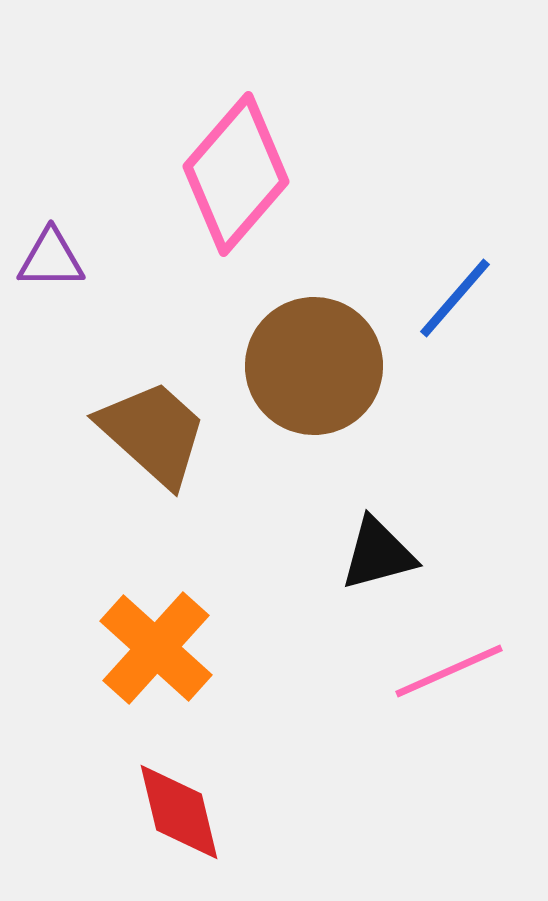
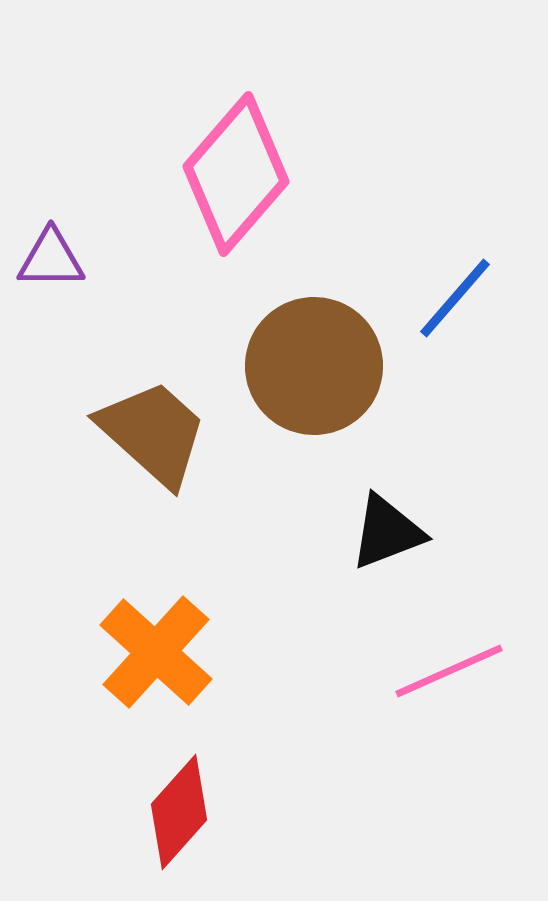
black triangle: moved 9 px right, 22 px up; rotated 6 degrees counterclockwise
orange cross: moved 4 px down
red diamond: rotated 55 degrees clockwise
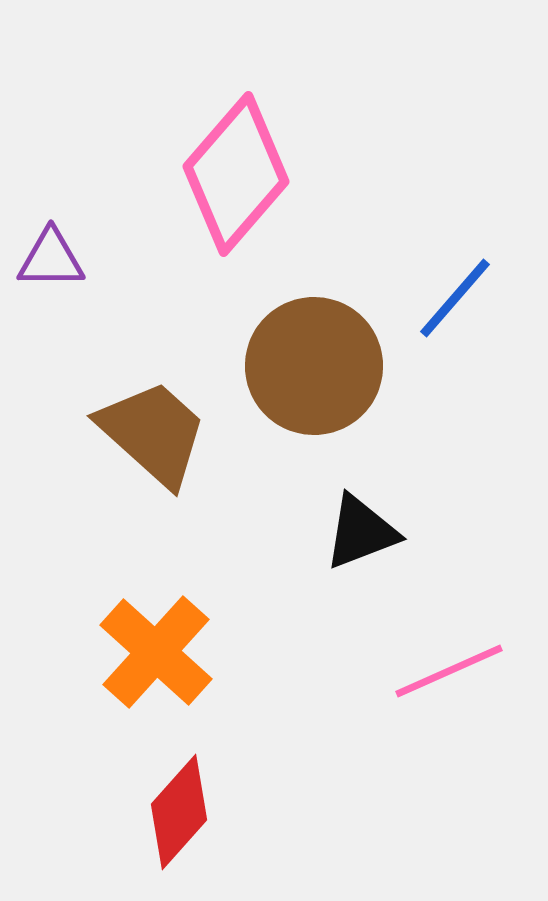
black triangle: moved 26 px left
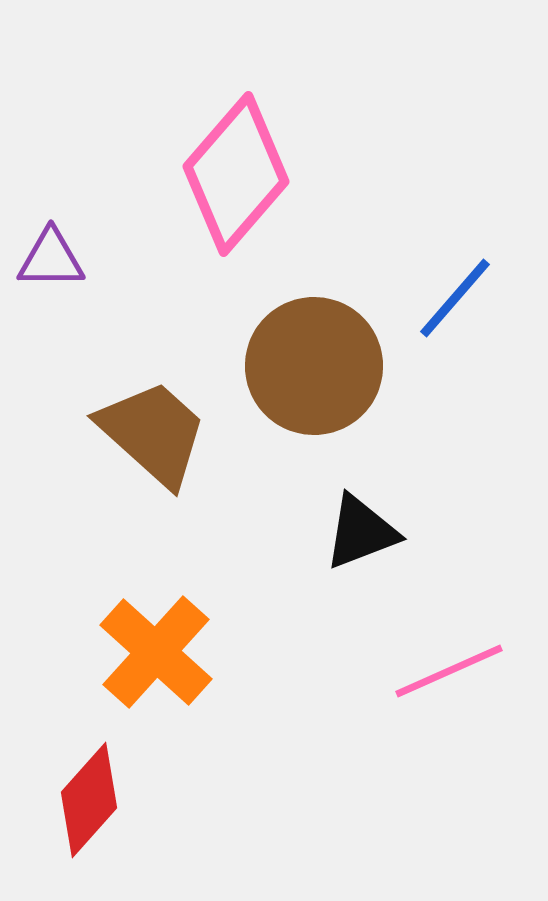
red diamond: moved 90 px left, 12 px up
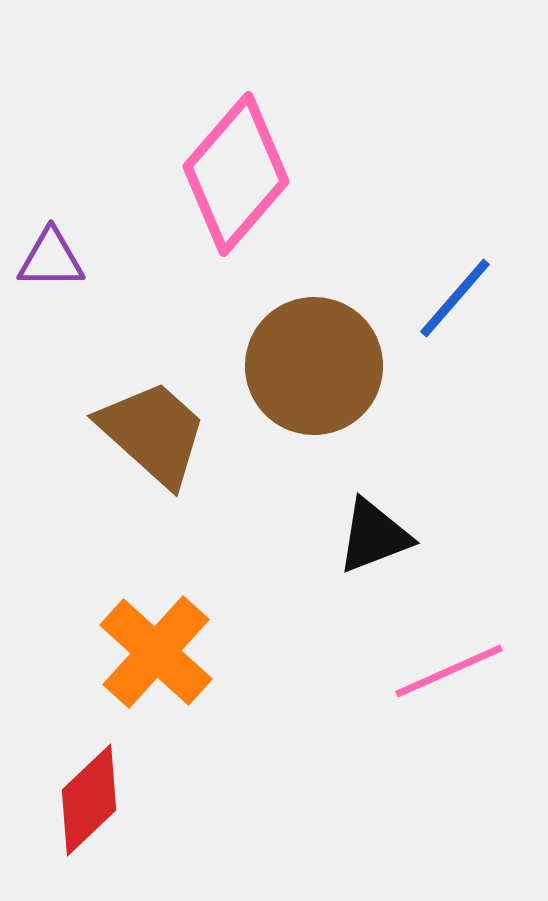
black triangle: moved 13 px right, 4 px down
red diamond: rotated 5 degrees clockwise
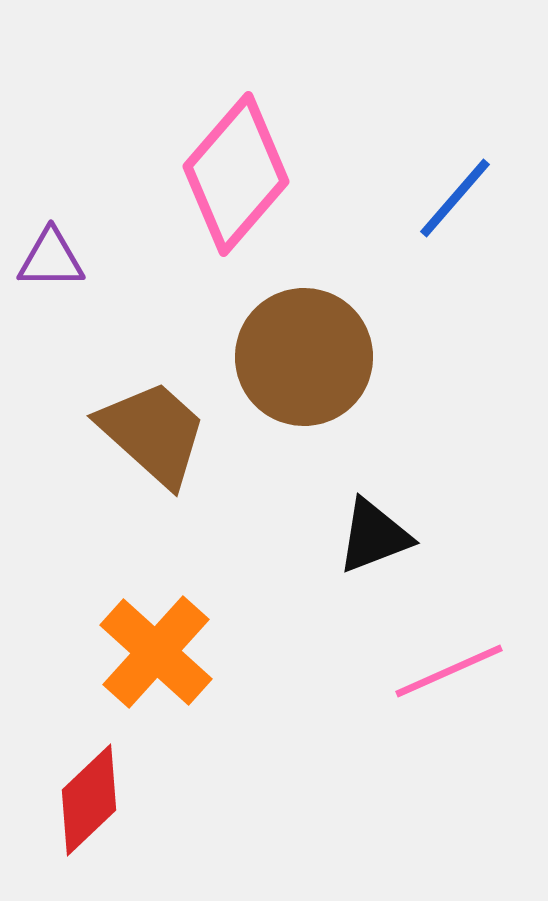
blue line: moved 100 px up
brown circle: moved 10 px left, 9 px up
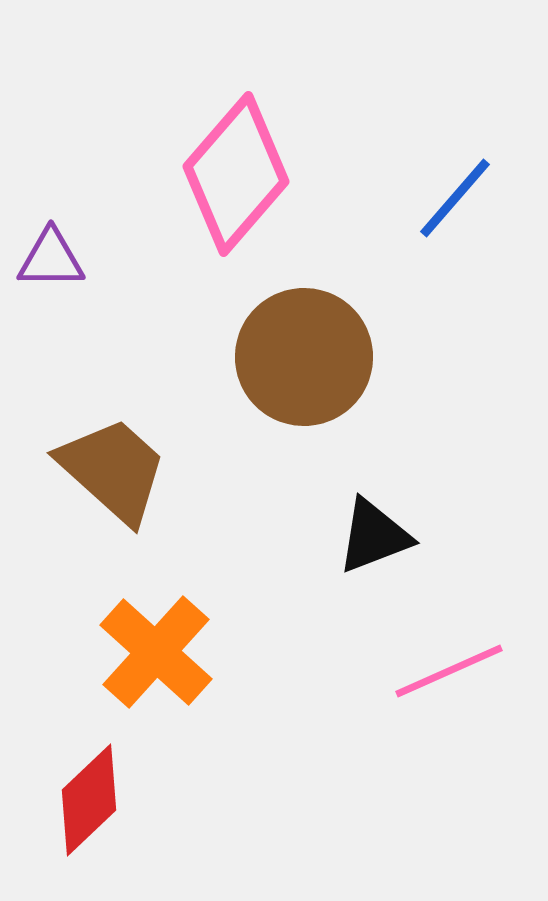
brown trapezoid: moved 40 px left, 37 px down
